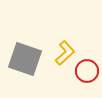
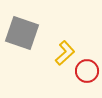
gray square: moved 3 px left, 26 px up
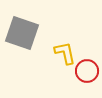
yellow L-shape: rotated 60 degrees counterclockwise
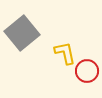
gray square: rotated 32 degrees clockwise
